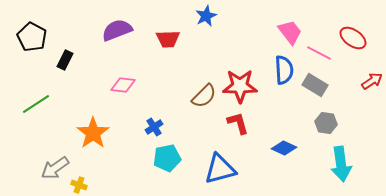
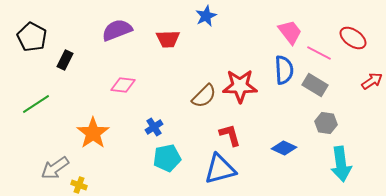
red L-shape: moved 8 px left, 12 px down
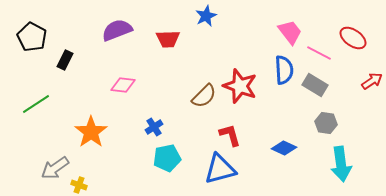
red star: rotated 20 degrees clockwise
orange star: moved 2 px left, 1 px up
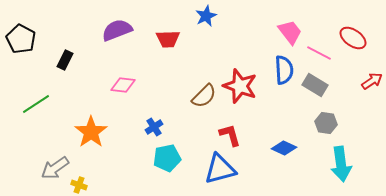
black pentagon: moved 11 px left, 2 px down
